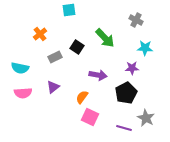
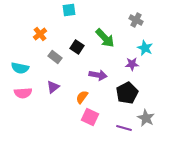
cyan star: rotated 21 degrees clockwise
gray rectangle: rotated 64 degrees clockwise
purple star: moved 4 px up
black pentagon: moved 1 px right
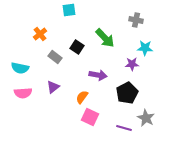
gray cross: rotated 16 degrees counterclockwise
cyan star: rotated 21 degrees counterclockwise
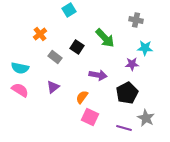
cyan square: rotated 24 degrees counterclockwise
pink semicircle: moved 3 px left, 3 px up; rotated 144 degrees counterclockwise
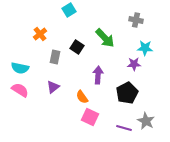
gray rectangle: rotated 64 degrees clockwise
purple star: moved 2 px right
purple arrow: rotated 96 degrees counterclockwise
orange semicircle: rotated 72 degrees counterclockwise
gray star: moved 3 px down
